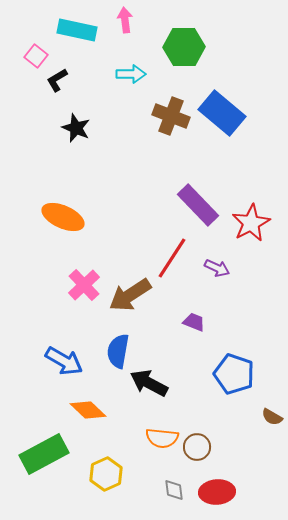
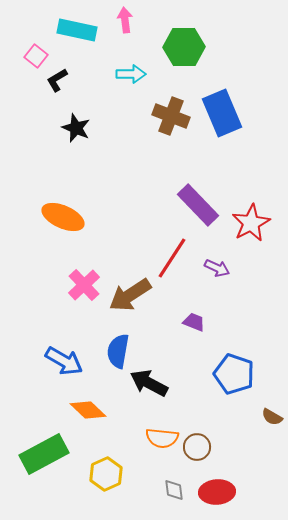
blue rectangle: rotated 27 degrees clockwise
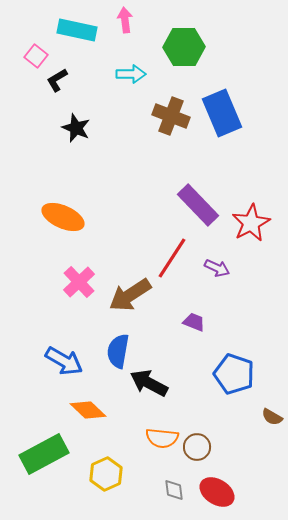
pink cross: moved 5 px left, 3 px up
red ellipse: rotated 36 degrees clockwise
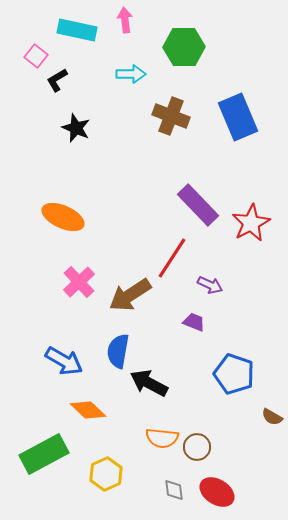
blue rectangle: moved 16 px right, 4 px down
purple arrow: moved 7 px left, 17 px down
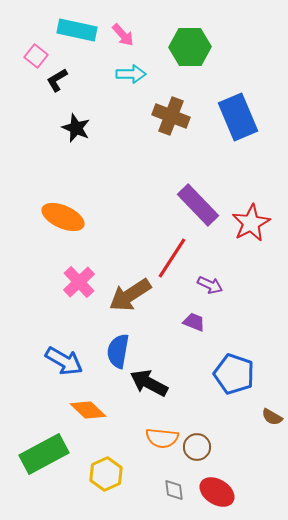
pink arrow: moved 2 px left, 15 px down; rotated 145 degrees clockwise
green hexagon: moved 6 px right
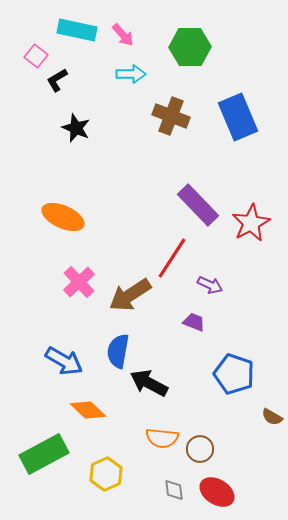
brown circle: moved 3 px right, 2 px down
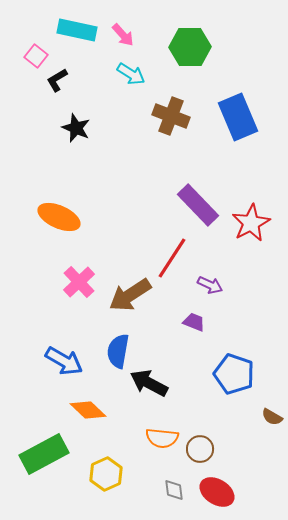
cyan arrow: rotated 32 degrees clockwise
orange ellipse: moved 4 px left
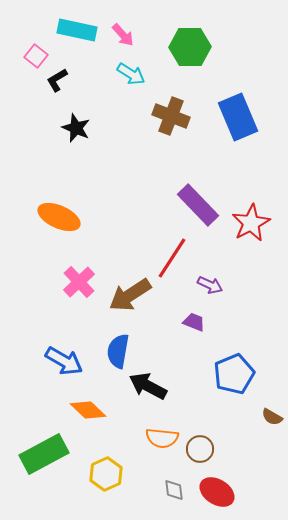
blue pentagon: rotated 30 degrees clockwise
black arrow: moved 1 px left, 3 px down
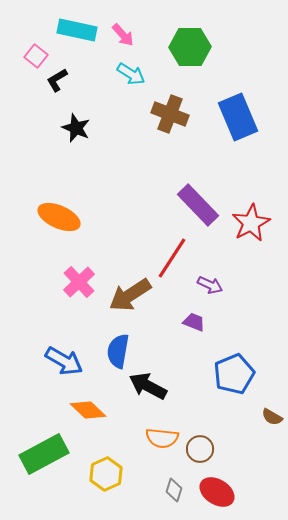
brown cross: moved 1 px left, 2 px up
gray diamond: rotated 25 degrees clockwise
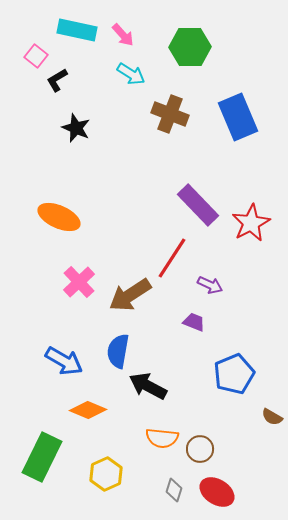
orange diamond: rotated 21 degrees counterclockwise
green rectangle: moved 2 px left, 3 px down; rotated 36 degrees counterclockwise
